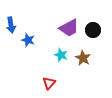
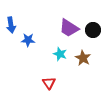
purple trapezoid: rotated 60 degrees clockwise
blue star: rotated 16 degrees counterclockwise
cyan star: moved 1 px left, 1 px up
red triangle: rotated 16 degrees counterclockwise
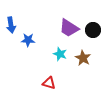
red triangle: rotated 40 degrees counterclockwise
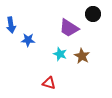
black circle: moved 16 px up
brown star: moved 1 px left, 2 px up
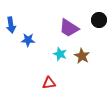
black circle: moved 6 px right, 6 px down
red triangle: rotated 24 degrees counterclockwise
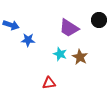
blue arrow: rotated 63 degrees counterclockwise
brown star: moved 2 px left, 1 px down
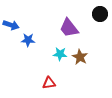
black circle: moved 1 px right, 6 px up
purple trapezoid: rotated 20 degrees clockwise
cyan star: rotated 16 degrees counterclockwise
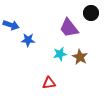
black circle: moved 9 px left, 1 px up
cyan star: rotated 16 degrees counterclockwise
